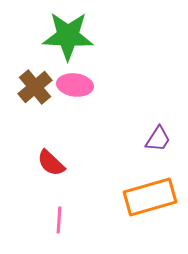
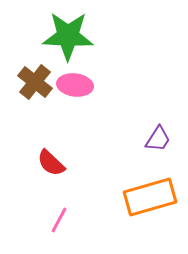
brown cross: moved 5 px up; rotated 12 degrees counterclockwise
pink line: rotated 24 degrees clockwise
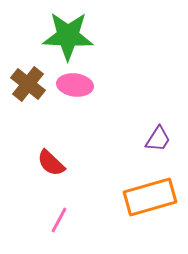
brown cross: moved 7 px left, 2 px down
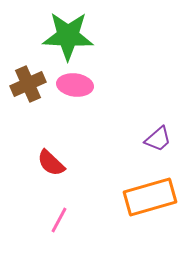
brown cross: rotated 28 degrees clockwise
purple trapezoid: rotated 16 degrees clockwise
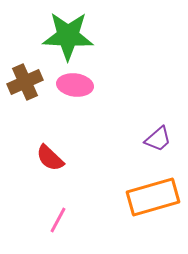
brown cross: moved 3 px left, 2 px up
red semicircle: moved 1 px left, 5 px up
orange rectangle: moved 3 px right
pink line: moved 1 px left
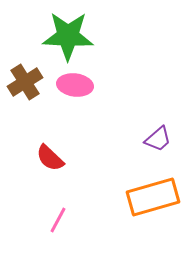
brown cross: rotated 8 degrees counterclockwise
